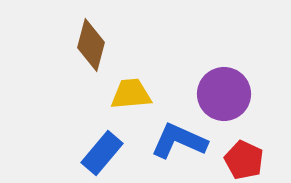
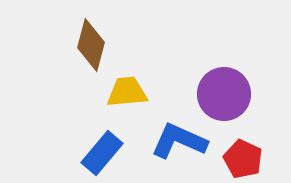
yellow trapezoid: moved 4 px left, 2 px up
red pentagon: moved 1 px left, 1 px up
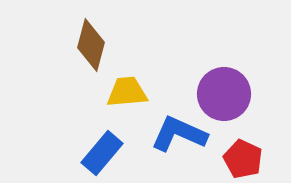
blue L-shape: moved 7 px up
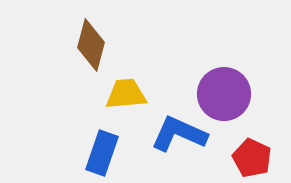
yellow trapezoid: moved 1 px left, 2 px down
blue rectangle: rotated 21 degrees counterclockwise
red pentagon: moved 9 px right, 1 px up
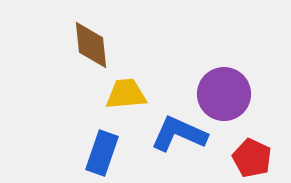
brown diamond: rotated 21 degrees counterclockwise
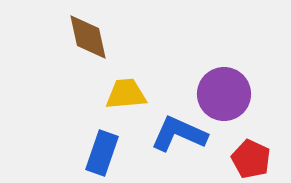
brown diamond: moved 3 px left, 8 px up; rotated 6 degrees counterclockwise
red pentagon: moved 1 px left, 1 px down
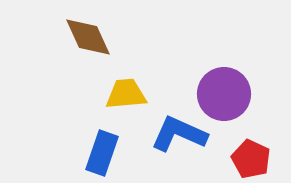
brown diamond: rotated 12 degrees counterclockwise
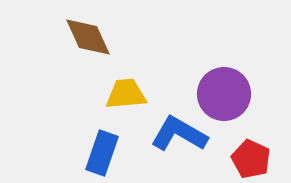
blue L-shape: rotated 6 degrees clockwise
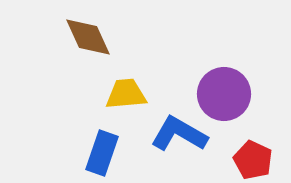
red pentagon: moved 2 px right, 1 px down
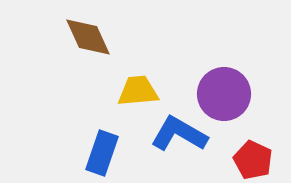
yellow trapezoid: moved 12 px right, 3 px up
